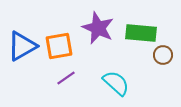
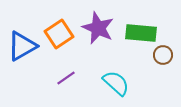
orange square: moved 12 px up; rotated 24 degrees counterclockwise
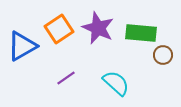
orange square: moved 5 px up
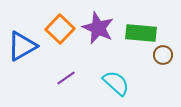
orange square: moved 1 px right; rotated 12 degrees counterclockwise
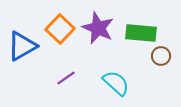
brown circle: moved 2 px left, 1 px down
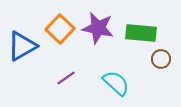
purple star: rotated 12 degrees counterclockwise
brown circle: moved 3 px down
